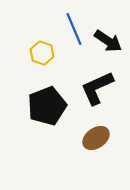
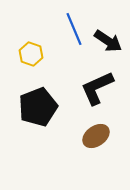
yellow hexagon: moved 11 px left, 1 px down
black pentagon: moved 9 px left, 1 px down
brown ellipse: moved 2 px up
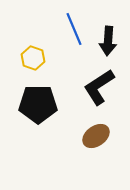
black arrow: rotated 60 degrees clockwise
yellow hexagon: moved 2 px right, 4 px down
black L-shape: moved 2 px right, 1 px up; rotated 9 degrees counterclockwise
black pentagon: moved 3 px up; rotated 21 degrees clockwise
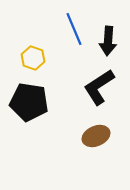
black pentagon: moved 9 px left, 2 px up; rotated 9 degrees clockwise
brown ellipse: rotated 12 degrees clockwise
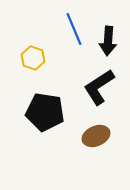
black pentagon: moved 16 px right, 10 px down
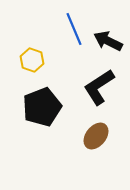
black arrow: rotated 112 degrees clockwise
yellow hexagon: moved 1 px left, 2 px down
black pentagon: moved 3 px left, 5 px up; rotated 30 degrees counterclockwise
brown ellipse: rotated 28 degrees counterclockwise
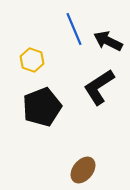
brown ellipse: moved 13 px left, 34 px down
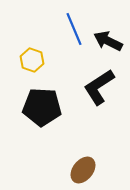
black pentagon: rotated 24 degrees clockwise
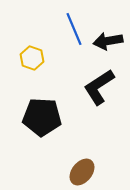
black arrow: rotated 36 degrees counterclockwise
yellow hexagon: moved 2 px up
black pentagon: moved 10 px down
brown ellipse: moved 1 px left, 2 px down
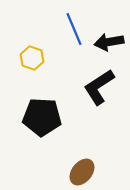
black arrow: moved 1 px right, 1 px down
